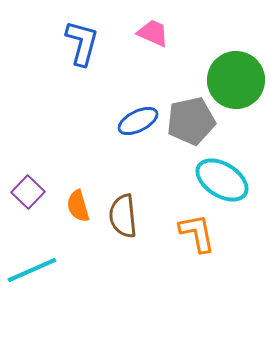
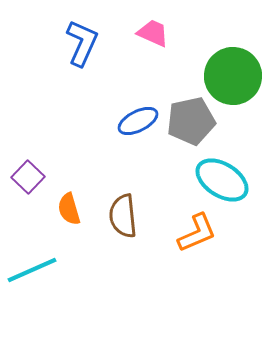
blue L-shape: rotated 9 degrees clockwise
green circle: moved 3 px left, 4 px up
purple square: moved 15 px up
orange semicircle: moved 9 px left, 3 px down
orange L-shape: rotated 78 degrees clockwise
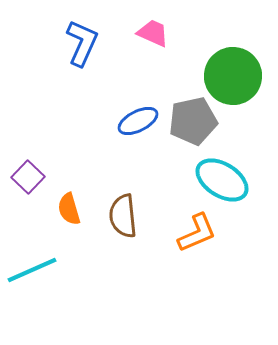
gray pentagon: moved 2 px right
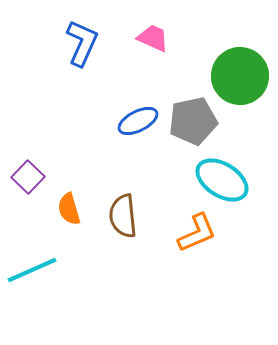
pink trapezoid: moved 5 px down
green circle: moved 7 px right
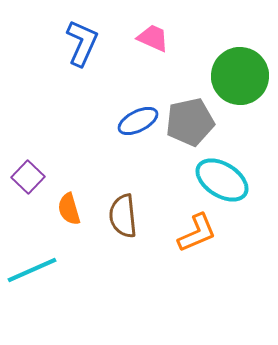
gray pentagon: moved 3 px left, 1 px down
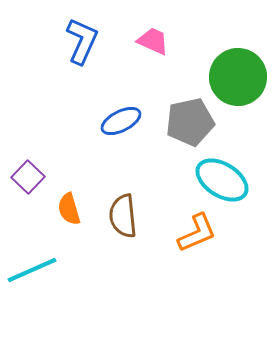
pink trapezoid: moved 3 px down
blue L-shape: moved 2 px up
green circle: moved 2 px left, 1 px down
blue ellipse: moved 17 px left
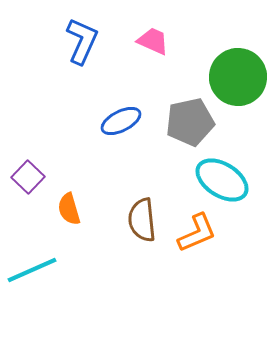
brown semicircle: moved 19 px right, 4 px down
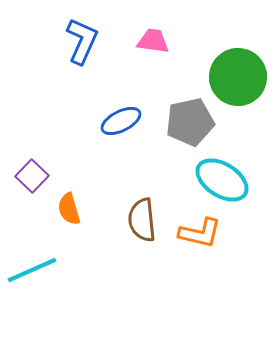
pink trapezoid: rotated 16 degrees counterclockwise
purple square: moved 4 px right, 1 px up
orange L-shape: moved 3 px right; rotated 36 degrees clockwise
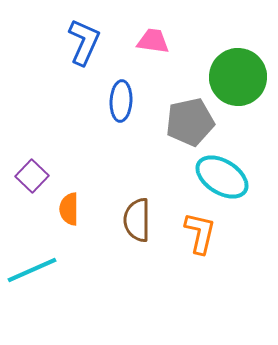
blue L-shape: moved 2 px right, 1 px down
blue ellipse: moved 20 px up; rotated 60 degrees counterclockwise
cyan ellipse: moved 3 px up
orange semicircle: rotated 16 degrees clockwise
brown semicircle: moved 5 px left; rotated 6 degrees clockwise
orange L-shape: rotated 90 degrees counterclockwise
